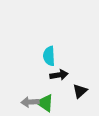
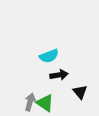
cyan semicircle: rotated 108 degrees counterclockwise
black triangle: moved 1 px down; rotated 28 degrees counterclockwise
gray arrow: rotated 108 degrees clockwise
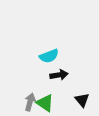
black triangle: moved 2 px right, 8 px down
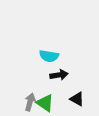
cyan semicircle: rotated 30 degrees clockwise
black triangle: moved 5 px left, 1 px up; rotated 21 degrees counterclockwise
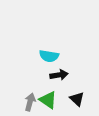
black triangle: rotated 14 degrees clockwise
green triangle: moved 3 px right, 3 px up
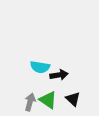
cyan semicircle: moved 9 px left, 11 px down
black triangle: moved 4 px left
